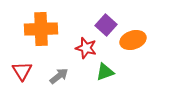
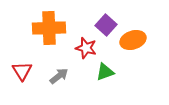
orange cross: moved 8 px right, 1 px up
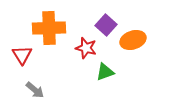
red triangle: moved 16 px up
gray arrow: moved 24 px left, 14 px down; rotated 78 degrees clockwise
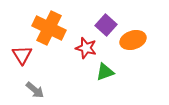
orange cross: rotated 28 degrees clockwise
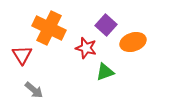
orange ellipse: moved 2 px down
gray arrow: moved 1 px left
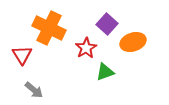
purple square: moved 1 px right, 1 px up
red star: rotated 25 degrees clockwise
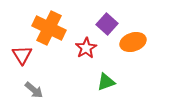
green triangle: moved 1 px right, 10 px down
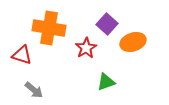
orange cross: rotated 16 degrees counterclockwise
red triangle: rotated 40 degrees counterclockwise
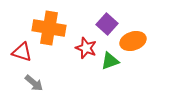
orange ellipse: moved 1 px up
red star: rotated 20 degrees counterclockwise
red triangle: moved 3 px up
green triangle: moved 4 px right, 21 px up
gray arrow: moved 7 px up
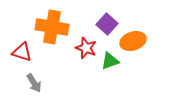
orange cross: moved 3 px right, 1 px up
gray arrow: rotated 18 degrees clockwise
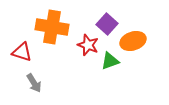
red star: moved 2 px right, 3 px up
